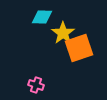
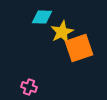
yellow star: moved 1 px left, 1 px up; rotated 10 degrees clockwise
pink cross: moved 7 px left, 2 px down
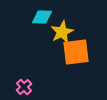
orange square: moved 3 px left, 4 px down; rotated 12 degrees clockwise
pink cross: moved 5 px left; rotated 28 degrees clockwise
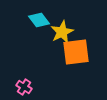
cyan diamond: moved 3 px left, 3 px down; rotated 50 degrees clockwise
pink cross: rotated 14 degrees counterclockwise
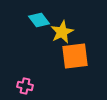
orange square: moved 1 px left, 4 px down
pink cross: moved 1 px right, 1 px up; rotated 21 degrees counterclockwise
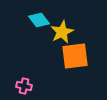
pink cross: moved 1 px left
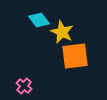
yellow star: rotated 20 degrees counterclockwise
pink cross: rotated 28 degrees clockwise
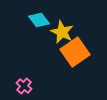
orange square: moved 4 px up; rotated 28 degrees counterclockwise
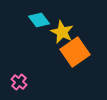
pink cross: moved 5 px left, 4 px up
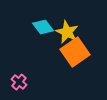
cyan diamond: moved 4 px right, 7 px down
yellow star: moved 5 px right
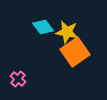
yellow star: rotated 15 degrees counterclockwise
pink cross: moved 1 px left, 3 px up
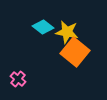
cyan diamond: rotated 15 degrees counterclockwise
orange square: rotated 16 degrees counterclockwise
